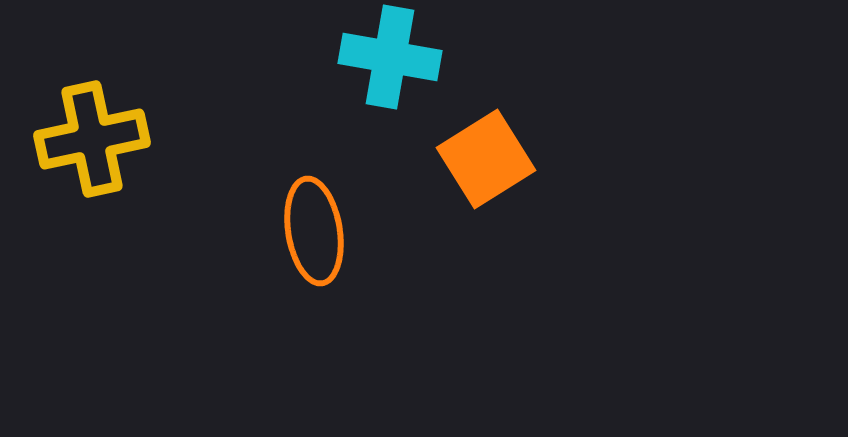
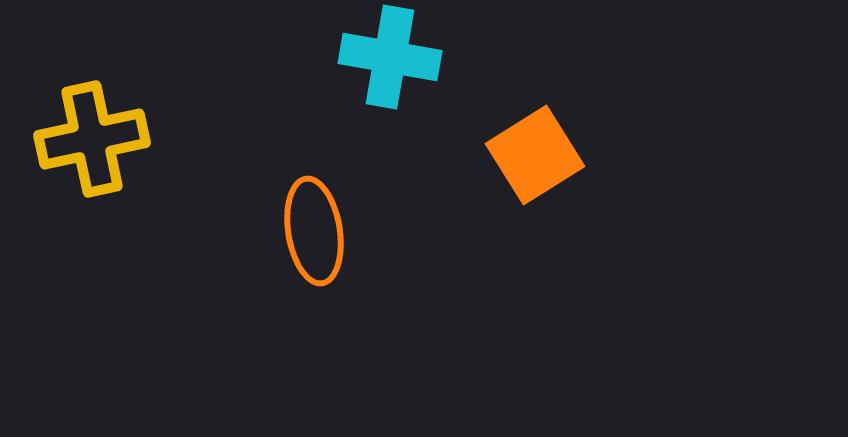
orange square: moved 49 px right, 4 px up
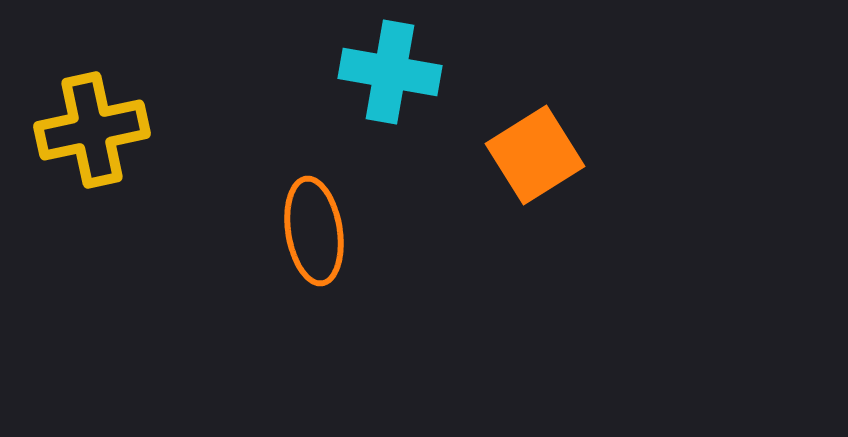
cyan cross: moved 15 px down
yellow cross: moved 9 px up
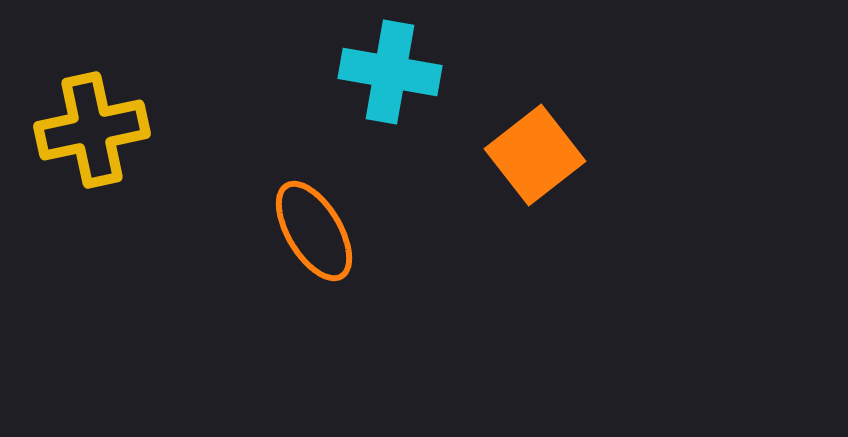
orange square: rotated 6 degrees counterclockwise
orange ellipse: rotated 22 degrees counterclockwise
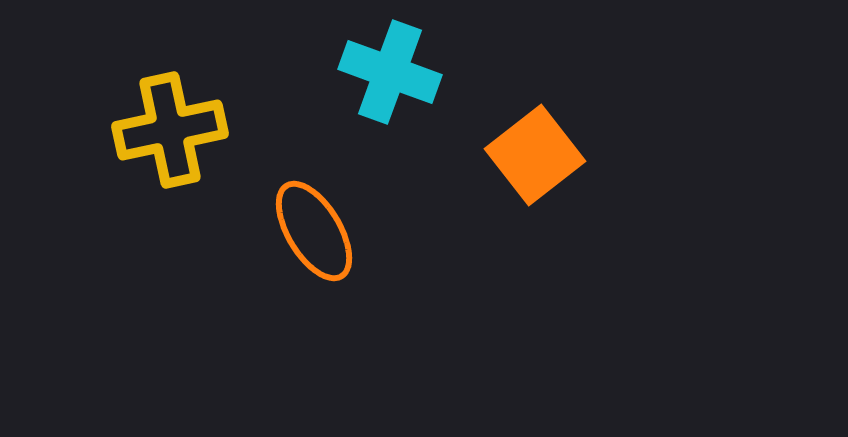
cyan cross: rotated 10 degrees clockwise
yellow cross: moved 78 px right
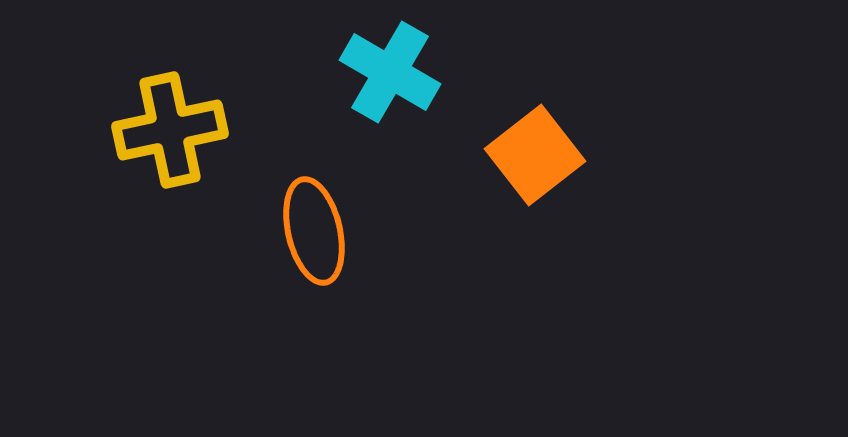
cyan cross: rotated 10 degrees clockwise
orange ellipse: rotated 18 degrees clockwise
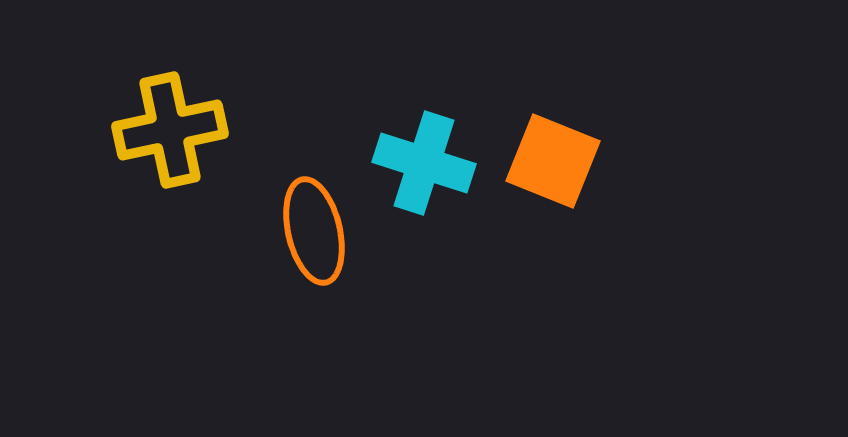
cyan cross: moved 34 px right, 91 px down; rotated 12 degrees counterclockwise
orange square: moved 18 px right, 6 px down; rotated 30 degrees counterclockwise
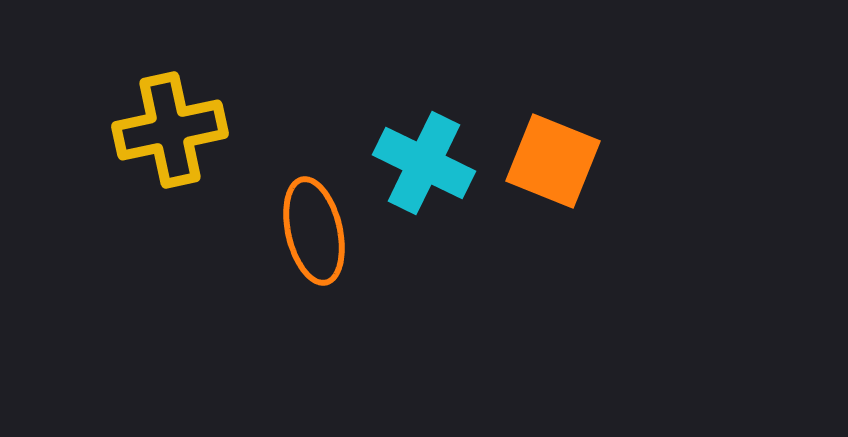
cyan cross: rotated 8 degrees clockwise
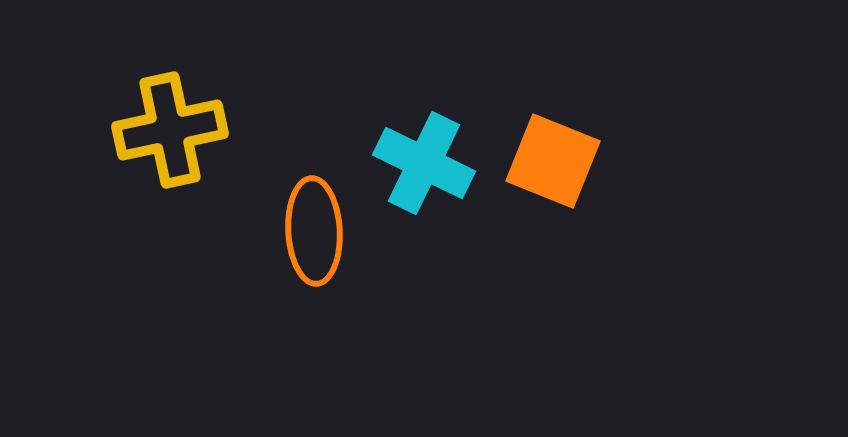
orange ellipse: rotated 10 degrees clockwise
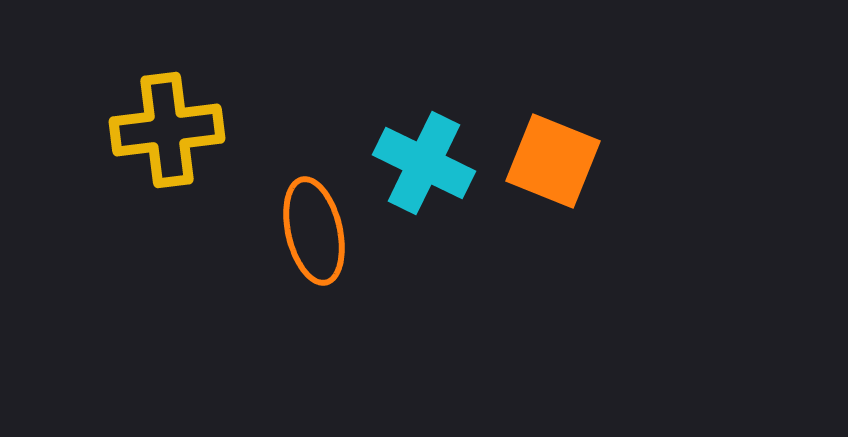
yellow cross: moved 3 px left; rotated 5 degrees clockwise
orange ellipse: rotated 10 degrees counterclockwise
